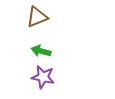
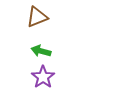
purple star: rotated 25 degrees clockwise
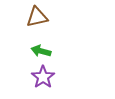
brown triangle: rotated 10 degrees clockwise
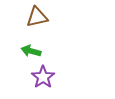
green arrow: moved 10 px left
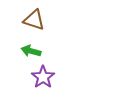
brown triangle: moved 3 px left, 3 px down; rotated 30 degrees clockwise
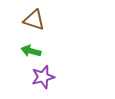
purple star: rotated 20 degrees clockwise
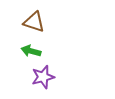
brown triangle: moved 2 px down
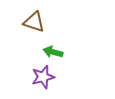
green arrow: moved 22 px right, 1 px down
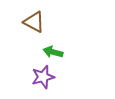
brown triangle: rotated 10 degrees clockwise
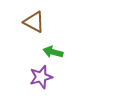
purple star: moved 2 px left
